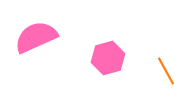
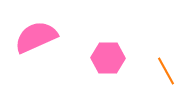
pink hexagon: rotated 16 degrees clockwise
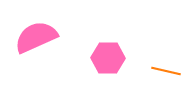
orange line: rotated 48 degrees counterclockwise
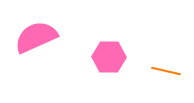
pink hexagon: moved 1 px right, 1 px up
